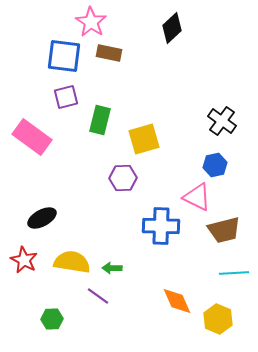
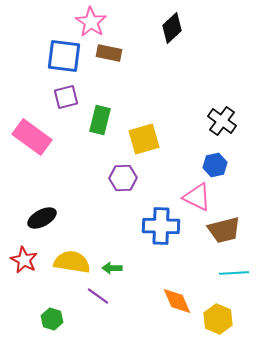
green hexagon: rotated 20 degrees clockwise
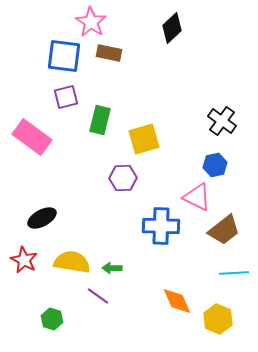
brown trapezoid: rotated 24 degrees counterclockwise
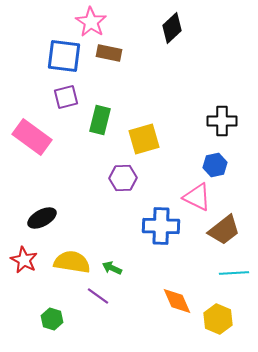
black cross: rotated 36 degrees counterclockwise
green arrow: rotated 24 degrees clockwise
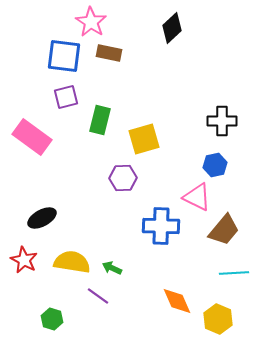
brown trapezoid: rotated 12 degrees counterclockwise
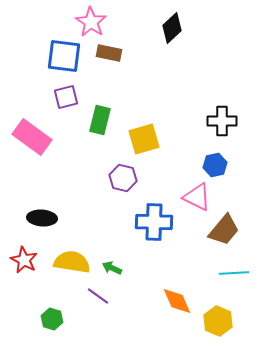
purple hexagon: rotated 16 degrees clockwise
black ellipse: rotated 32 degrees clockwise
blue cross: moved 7 px left, 4 px up
yellow hexagon: moved 2 px down
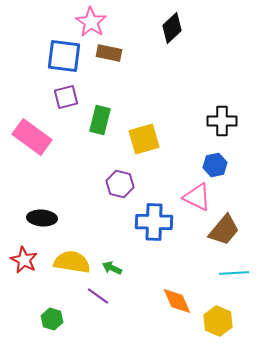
purple hexagon: moved 3 px left, 6 px down
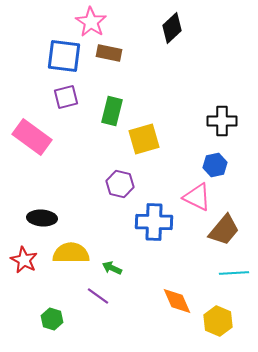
green rectangle: moved 12 px right, 9 px up
yellow semicircle: moved 1 px left, 9 px up; rotated 9 degrees counterclockwise
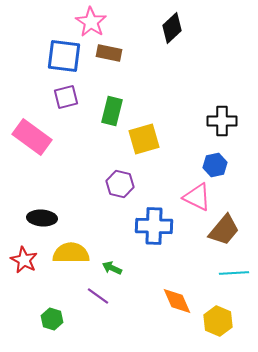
blue cross: moved 4 px down
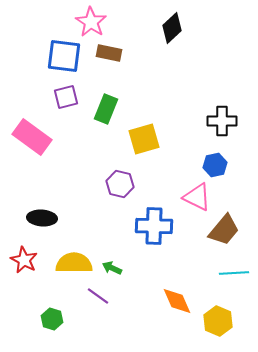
green rectangle: moved 6 px left, 2 px up; rotated 8 degrees clockwise
yellow semicircle: moved 3 px right, 10 px down
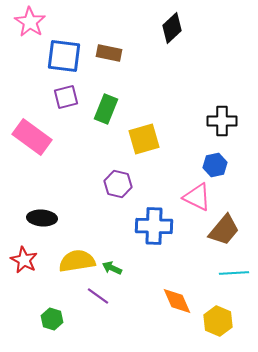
pink star: moved 61 px left
purple hexagon: moved 2 px left
yellow semicircle: moved 3 px right, 2 px up; rotated 9 degrees counterclockwise
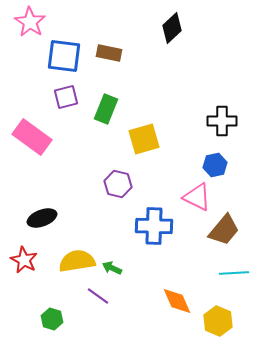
black ellipse: rotated 24 degrees counterclockwise
